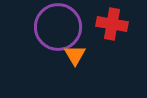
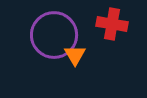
purple circle: moved 4 px left, 8 px down
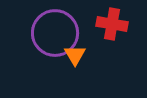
purple circle: moved 1 px right, 2 px up
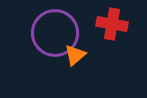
orange triangle: rotated 20 degrees clockwise
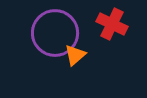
red cross: rotated 16 degrees clockwise
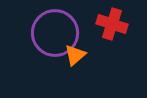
red cross: rotated 8 degrees counterclockwise
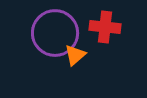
red cross: moved 7 px left, 3 px down; rotated 12 degrees counterclockwise
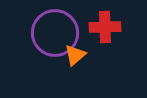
red cross: rotated 8 degrees counterclockwise
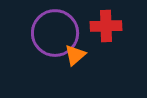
red cross: moved 1 px right, 1 px up
